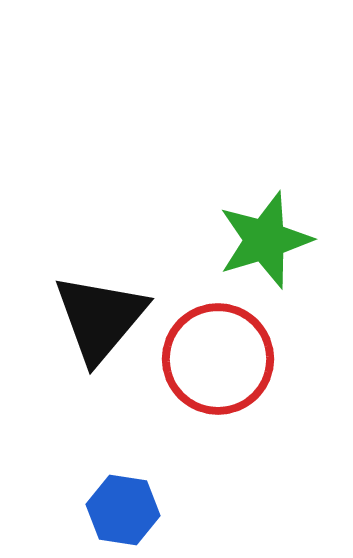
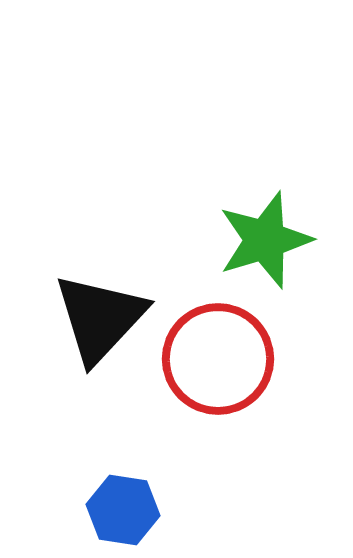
black triangle: rotated 3 degrees clockwise
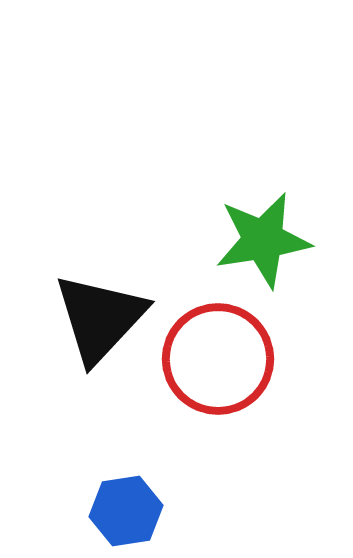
green star: moved 2 px left; rotated 8 degrees clockwise
blue hexagon: moved 3 px right, 1 px down; rotated 18 degrees counterclockwise
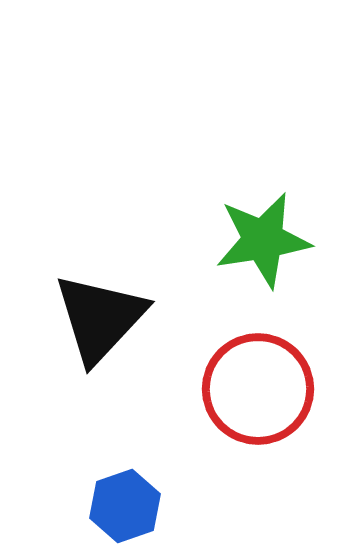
red circle: moved 40 px right, 30 px down
blue hexagon: moved 1 px left, 5 px up; rotated 10 degrees counterclockwise
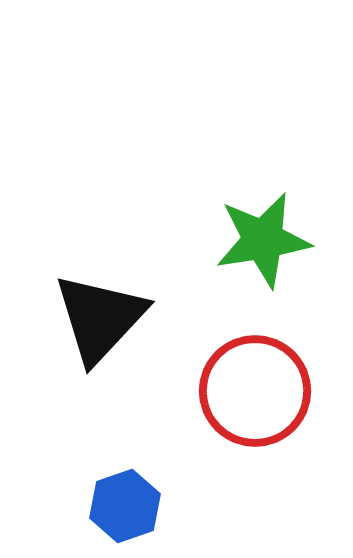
red circle: moved 3 px left, 2 px down
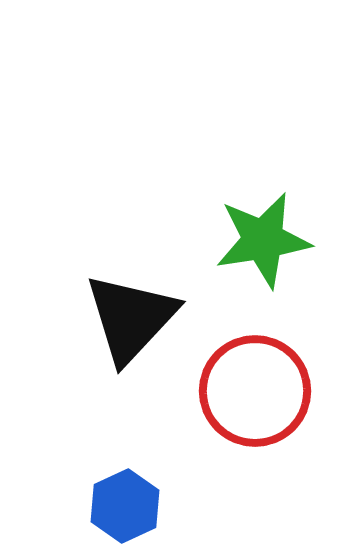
black triangle: moved 31 px right
blue hexagon: rotated 6 degrees counterclockwise
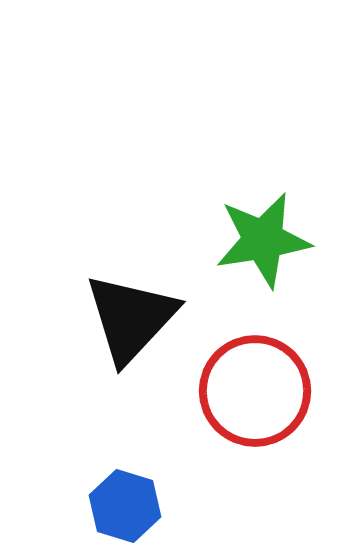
blue hexagon: rotated 18 degrees counterclockwise
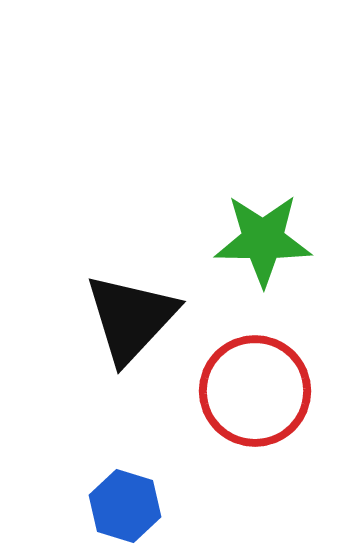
green star: rotated 10 degrees clockwise
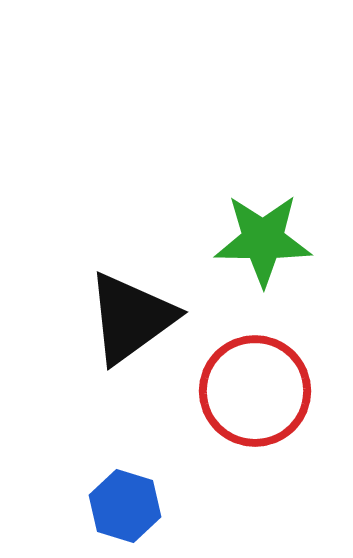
black triangle: rotated 11 degrees clockwise
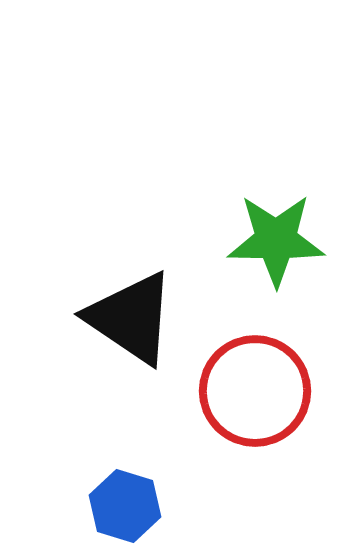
green star: moved 13 px right
black triangle: rotated 50 degrees counterclockwise
